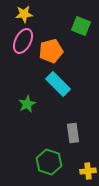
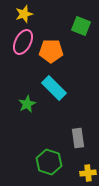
yellow star: rotated 12 degrees counterclockwise
pink ellipse: moved 1 px down
orange pentagon: rotated 15 degrees clockwise
cyan rectangle: moved 4 px left, 4 px down
gray rectangle: moved 5 px right, 5 px down
yellow cross: moved 2 px down
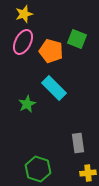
green square: moved 4 px left, 13 px down
orange pentagon: rotated 15 degrees clockwise
gray rectangle: moved 5 px down
green hexagon: moved 11 px left, 7 px down
